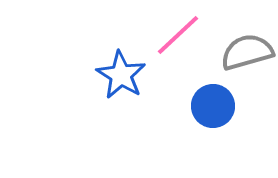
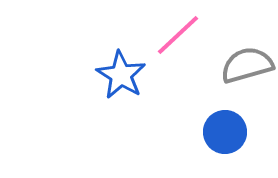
gray semicircle: moved 13 px down
blue circle: moved 12 px right, 26 px down
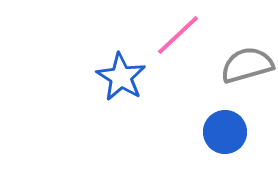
blue star: moved 2 px down
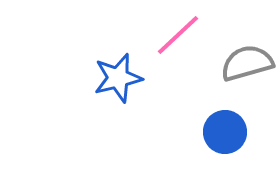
gray semicircle: moved 2 px up
blue star: moved 3 px left, 1 px down; rotated 27 degrees clockwise
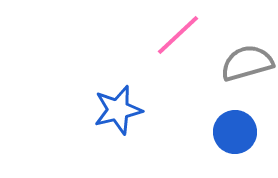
blue star: moved 32 px down
blue circle: moved 10 px right
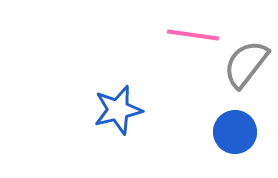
pink line: moved 15 px right; rotated 51 degrees clockwise
gray semicircle: moved 1 px left, 1 px down; rotated 36 degrees counterclockwise
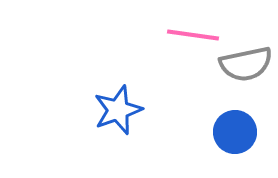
gray semicircle: rotated 140 degrees counterclockwise
blue star: rotated 6 degrees counterclockwise
